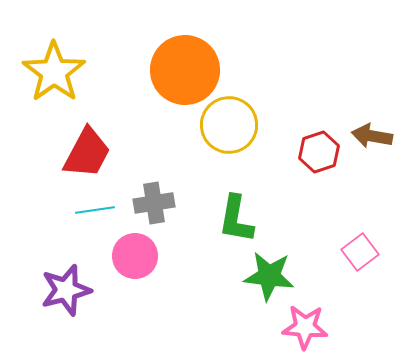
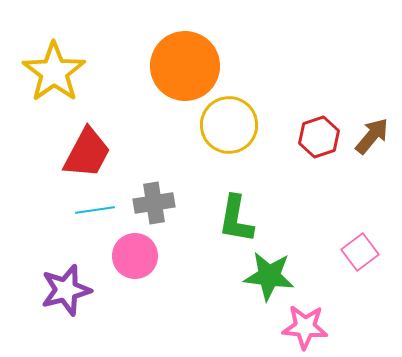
orange circle: moved 4 px up
brown arrow: rotated 120 degrees clockwise
red hexagon: moved 15 px up
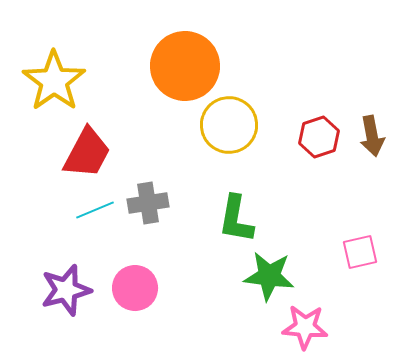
yellow star: moved 9 px down
brown arrow: rotated 129 degrees clockwise
gray cross: moved 6 px left
cyan line: rotated 15 degrees counterclockwise
pink square: rotated 24 degrees clockwise
pink circle: moved 32 px down
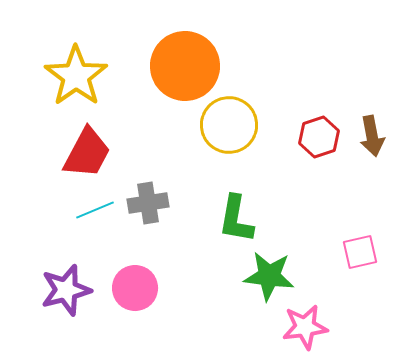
yellow star: moved 22 px right, 5 px up
pink star: rotated 12 degrees counterclockwise
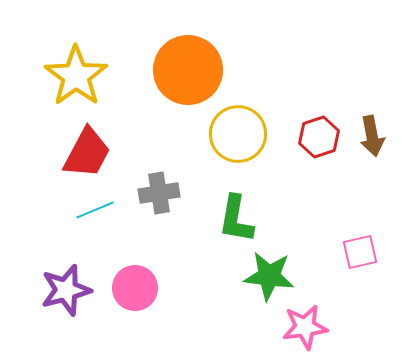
orange circle: moved 3 px right, 4 px down
yellow circle: moved 9 px right, 9 px down
gray cross: moved 11 px right, 10 px up
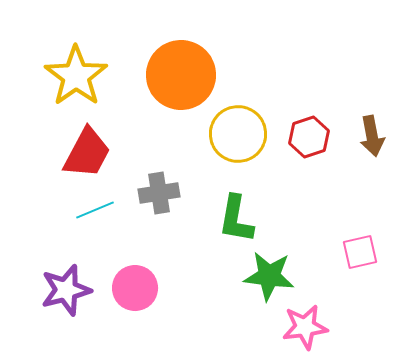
orange circle: moved 7 px left, 5 px down
red hexagon: moved 10 px left
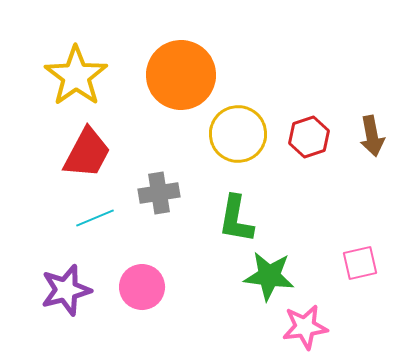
cyan line: moved 8 px down
pink square: moved 11 px down
pink circle: moved 7 px right, 1 px up
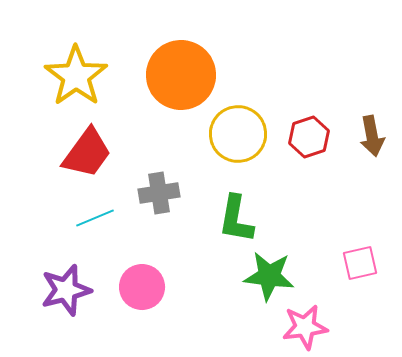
red trapezoid: rotated 8 degrees clockwise
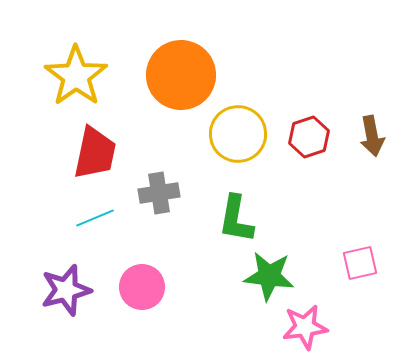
red trapezoid: moved 8 px right; rotated 24 degrees counterclockwise
